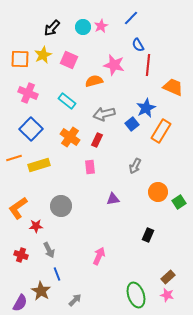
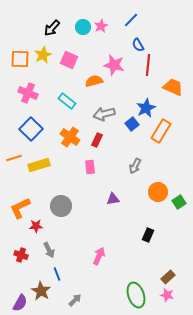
blue line at (131, 18): moved 2 px down
orange L-shape at (18, 208): moved 2 px right; rotated 10 degrees clockwise
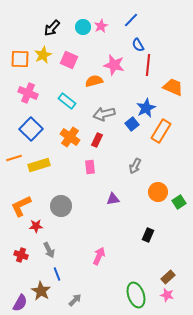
orange L-shape at (20, 208): moved 1 px right, 2 px up
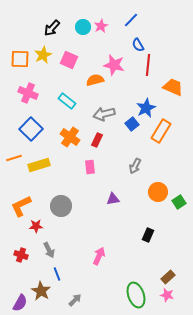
orange semicircle at (94, 81): moved 1 px right, 1 px up
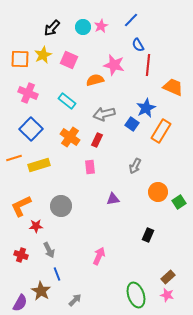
blue square at (132, 124): rotated 16 degrees counterclockwise
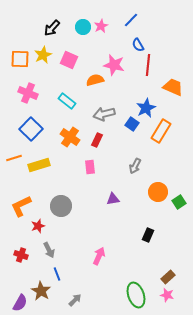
red star at (36, 226): moved 2 px right; rotated 16 degrees counterclockwise
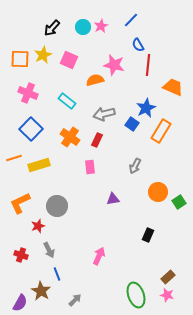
orange L-shape at (21, 206): moved 1 px left, 3 px up
gray circle at (61, 206): moved 4 px left
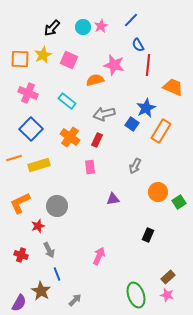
purple semicircle at (20, 303): moved 1 px left
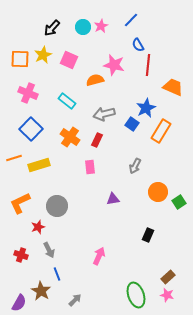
red star at (38, 226): moved 1 px down
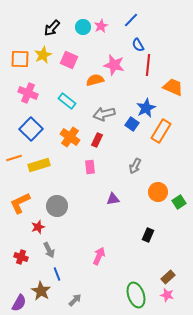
red cross at (21, 255): moved 2 px down
